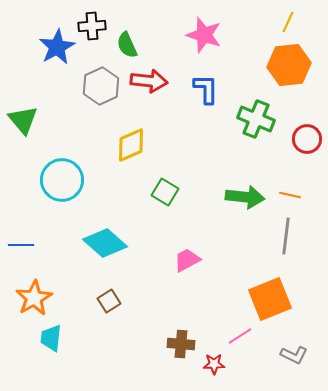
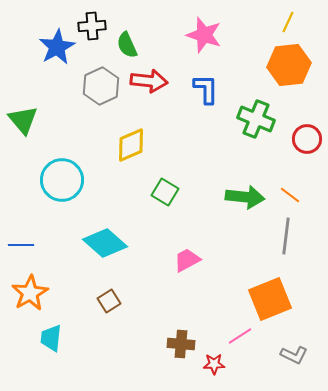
orange line: rotated 25 degrees clockwise
orange star: moved 4 px left, 5 px up
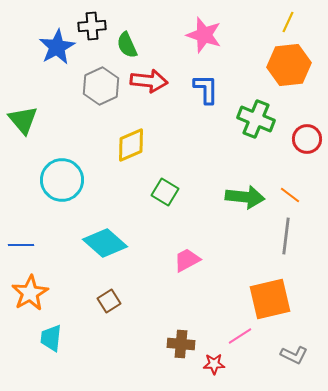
orange square: rotated 9 degrees clockwise
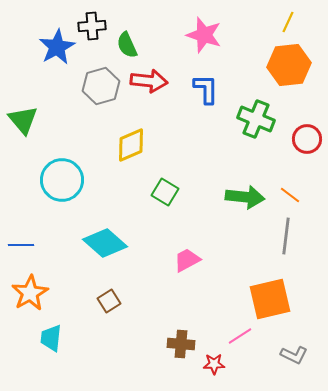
gray hexagon: rotated 9 degrees clockwise
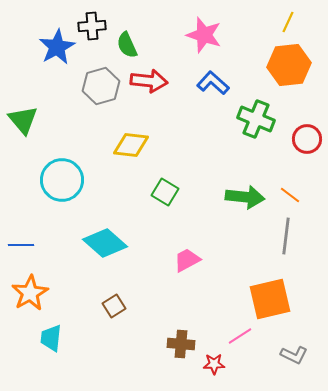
blue L-shape: moved 7 px right, 6 px up; rotated 48 degrees counterclockwise
yellow diamond: rotated 30 degrees clockwise
brown square: moved 5 px right, 5 px down
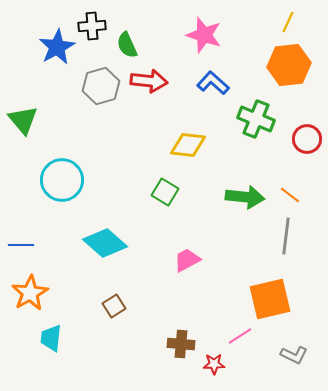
yellow diamond: moved 57 px right
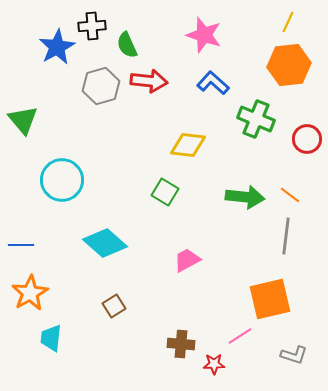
gray L-shape: rotated 8 degrees counterclockwise
